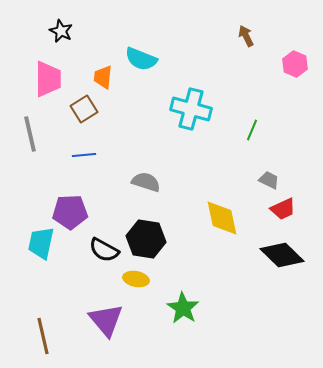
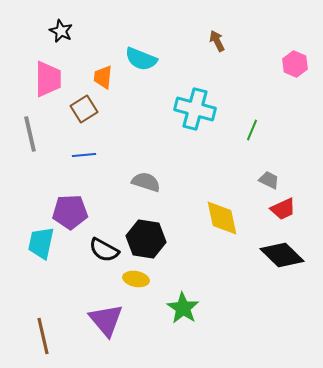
brown arrow: moved 29 px left, 5 px down
cyan cross: moved 4 px right
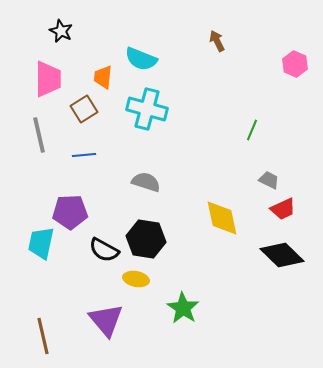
cyan cross: moved 48 px left
gray line: moved 9 px right, 1 px down
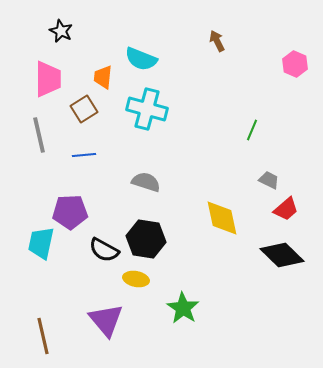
red trapezoid: moved 3 px right; rotated 16 degrees counterclockwise
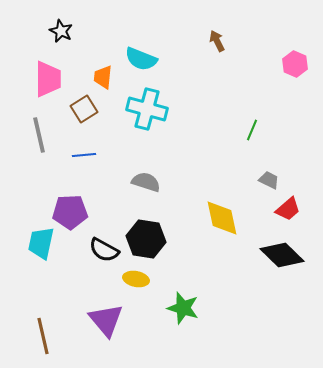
red trapezoid: moved 2 px right
green star: rotated 16 degrees counterclockwise
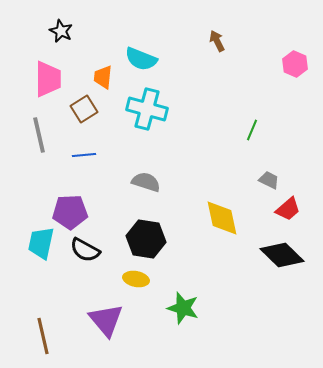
black semicircle: moved 19 px left
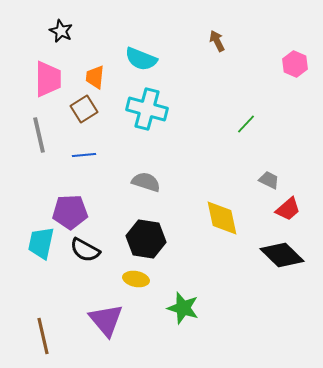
orange trapezoid: moved 8 px left
green line: moved 6 px left, 6 px up; rotated 20 degrees clockwise
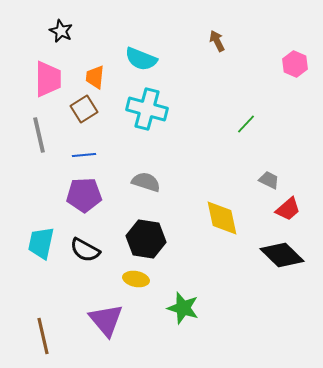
purple pentagon: moved 14 px right, 17 px up
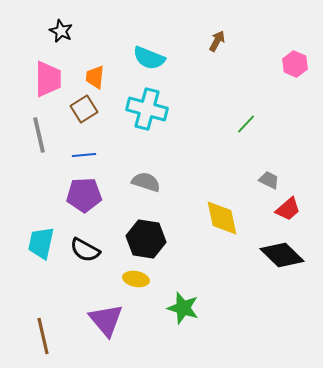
brown arrow: rotated 55 degrees clockwise
cyan semicircle: moved 8 px right, 1 px up
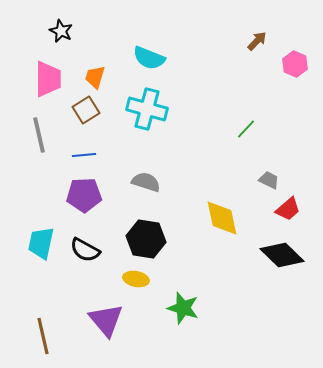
brown arrow: moved 40 px right; rotated 15 degrees clockwise
orange trapezoid: rotated 10 degrees clockwise
brown square: moved 2 px right, 1 px down
green line: moved 5 px down
